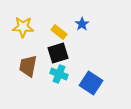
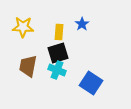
yellow rectangle: rotated 56 degrees clockwise
cyan cross: moved 2 px left, 4 px up
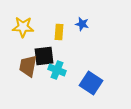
blue star: rotated 24 degrees counterclockwise
black square: moved 14 px left, 3 px down; rotated 10 degrees clockwise
